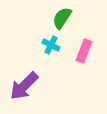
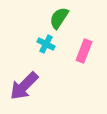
green semicircle: moved 3 px left
cyan cross: moved 5 px left, 1 px up
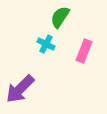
green semicircle: moved 1 px right, 1 px up
purple arrow: moved 4 px left, 3 px down
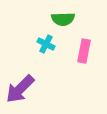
green semicircle: moved 3 px right, 2 px down; rotated 125 degrees counterclockwise
pink rectangle: rotated 10 degrees counterclockwise
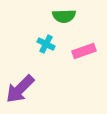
green semicircle: moved 1 px right, 3 px up
pink rectangle: rotated 60 degrees clockwise
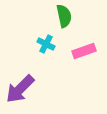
green semicircle: rotated 100 degrees counterclockwise
